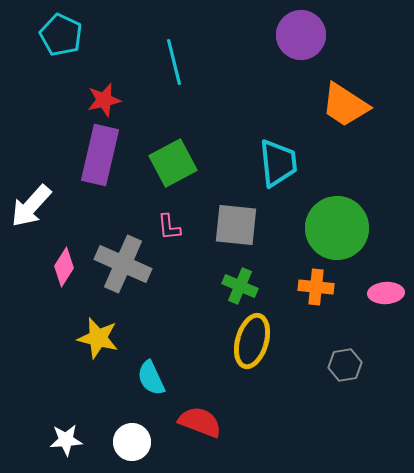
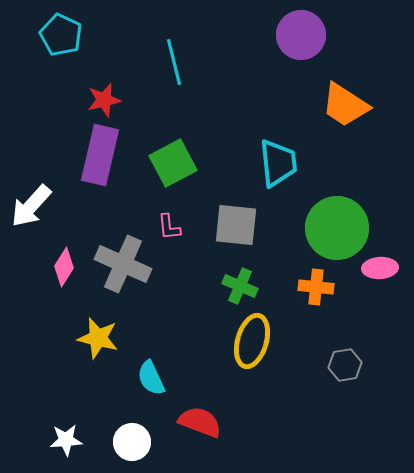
pink ellipse: moved 6 px left, 25 px up
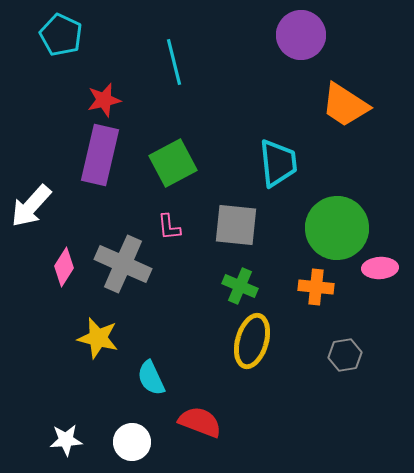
gray hexagon: moved 10 px up
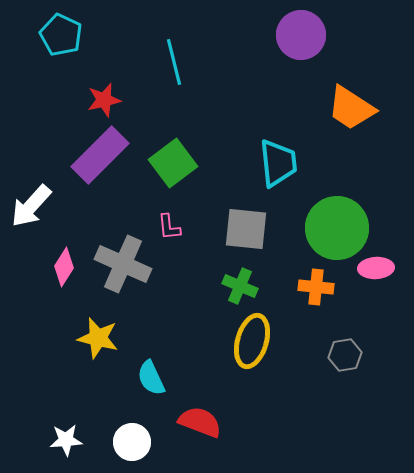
orange trapezoid: moved 6 px right, 3 px down
purple rectangle: rotated 32 degrees clockwise
green square: rotated 9 degrees counterclockwise
gray square: moved 10 px right, 4 px down
pink ellipse: moved 4 px left
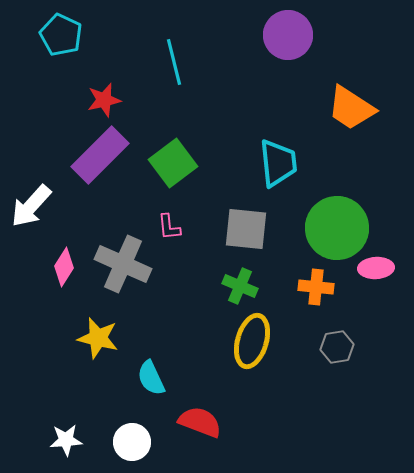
purple circle: moved 13 px left
gray hexagon: moved 8 px left, 8 px up
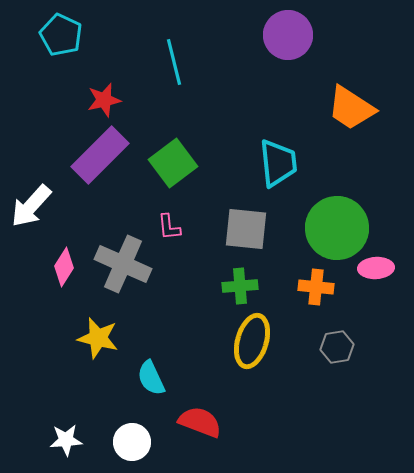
green cross: rotated 28 degrees counterclockwise
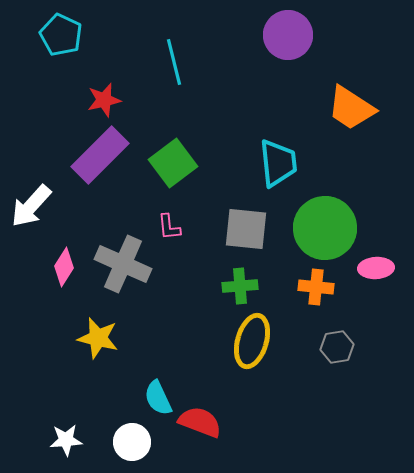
green circle: moved 12 px left
cyan semicircle: moved 7 px right, 20 px down
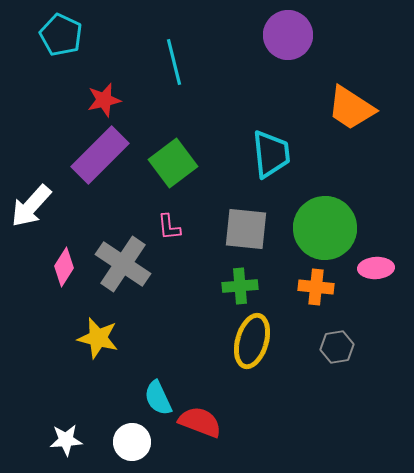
cyan trapezoid: moved 7 px left, 9 px up
gray cross: rotated 10 degrees clockwise
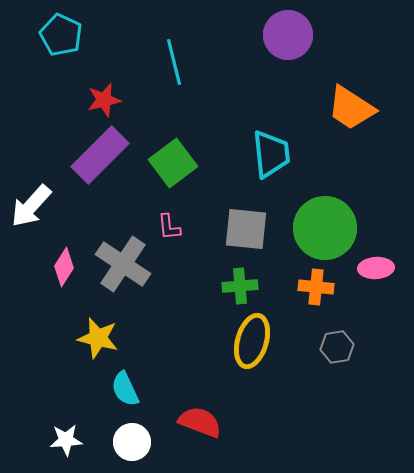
cyan semicircle: moved 33 px left, 9 px up
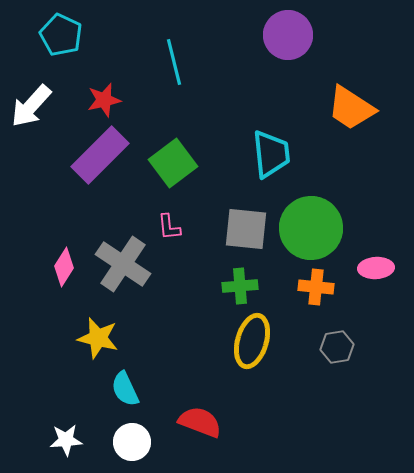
white arrow: moved 100 px up
green circle: moved 14 px left
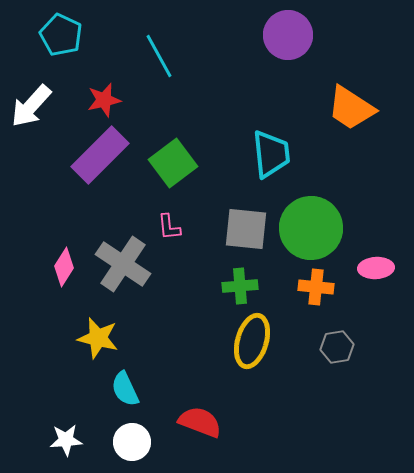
cyan line: moved 15 px left, 6 px up; rotated 15 degrees counterclockwise
